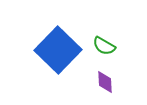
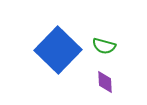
green semicircle: rotated 15 degrees counterclockwise
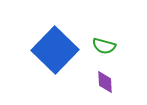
blue square: moved 3 px left
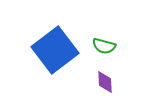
blue square: rotated 9 degrees clockwise
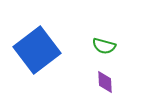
blue square: moved 18 px left
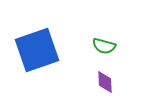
blue square: rotated 18 degrees clockwise
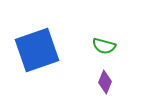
purple diamond: rotated 25 degrees clockwise
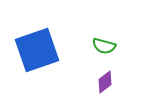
purple diamond: rotated 30 degrees clockwise
